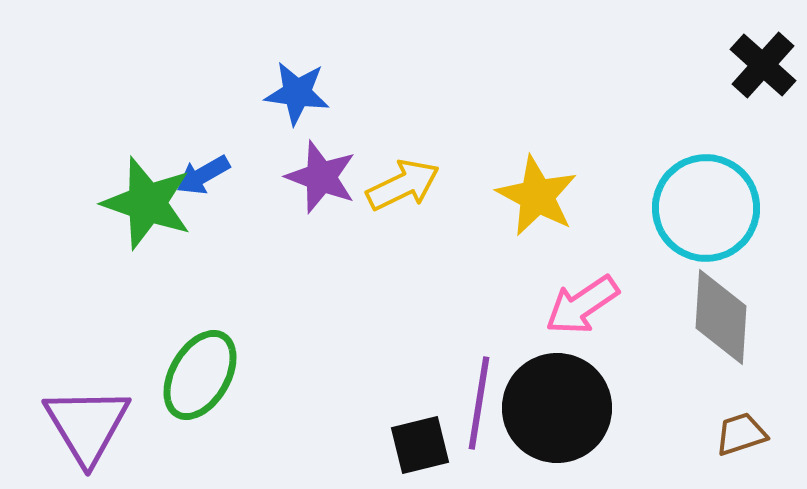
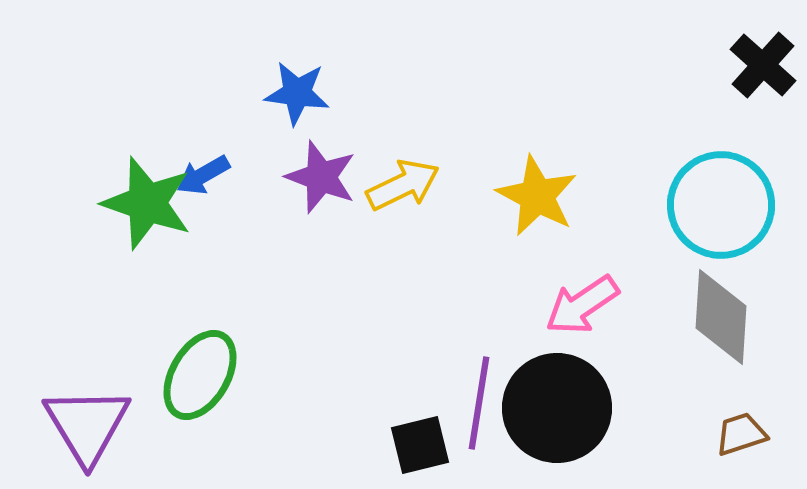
cyan circle: moved 15 px right, 3 px up
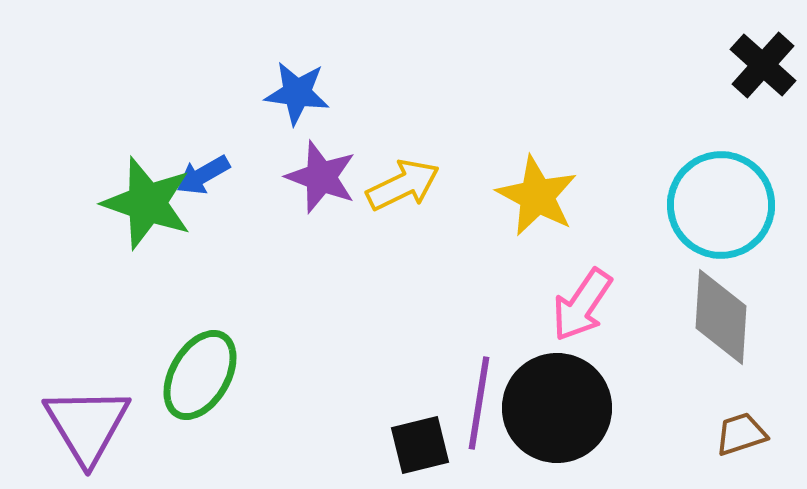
pink arrow: rotated 22 degrees counterclockwise
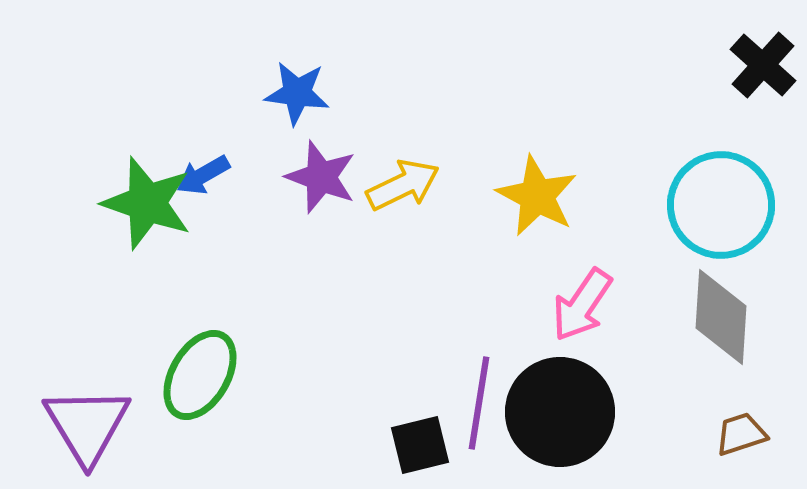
black circle: moved 3 px right, 4 px down
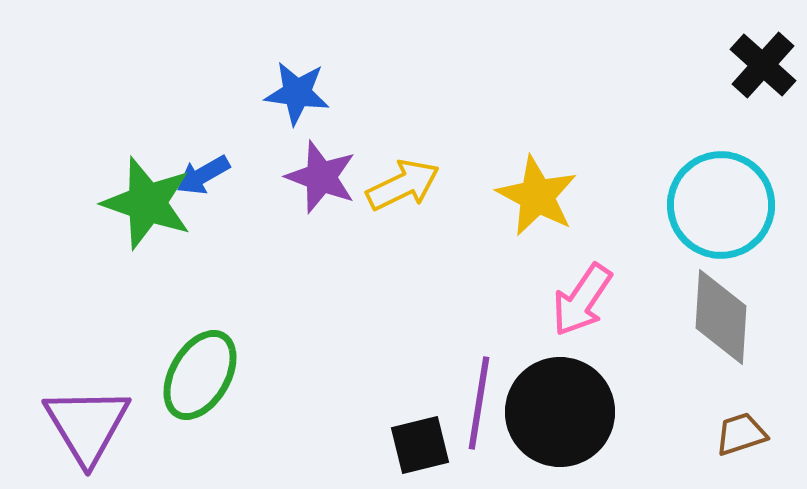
pink arrow: moved 5 px up
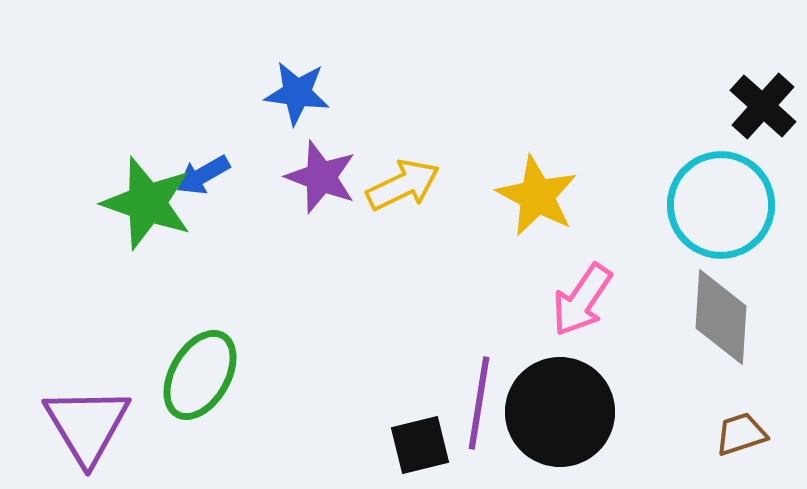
black cross: moved 41 px down
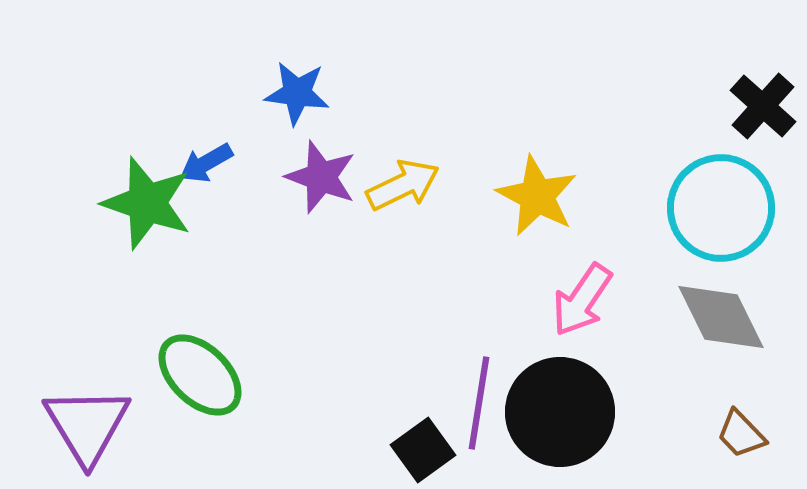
blue arrow: moved 3 px right, 12 px up
cyan circle: moved 3 px down
gray diamond: rotated 30 degrees counterclockwise
green ellipse: rotated 76 degrees counterclockwise
brown trapezoid: rotated 116 degrees counterclockwise
black square: moved 3 px right, 5 px down; rotated 22 degrees counterclockwise
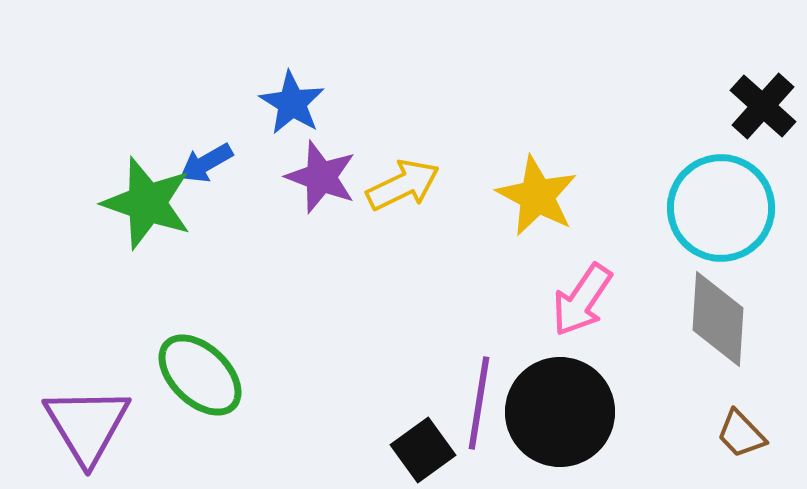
blue star: moved 5 px left, 10 px down; rotated 24 degrees clockwise
gray diamond: moved 3 px left, 2 px down; rotated 30 degrees clockwise
